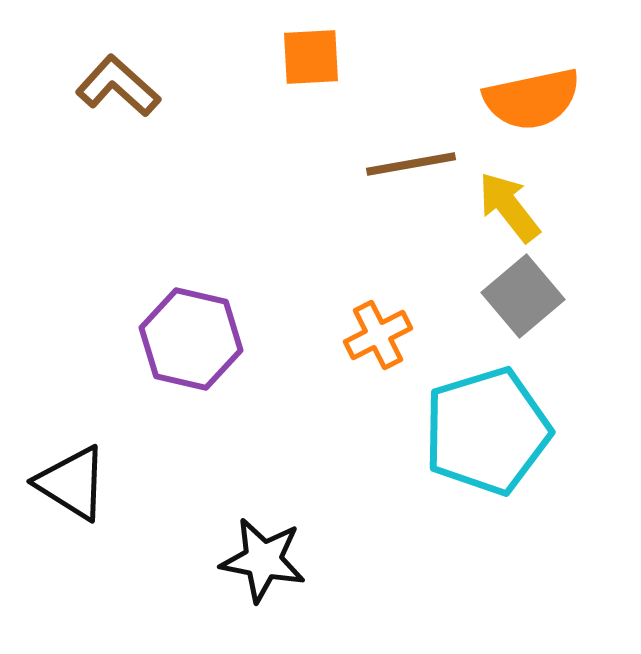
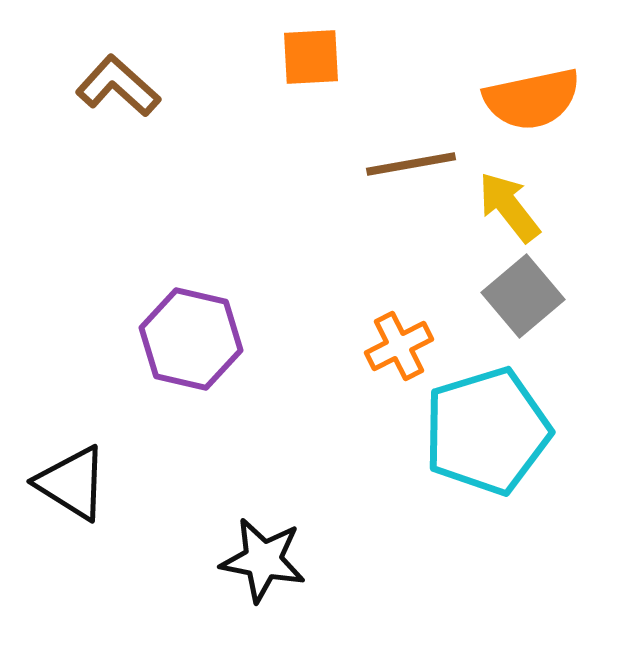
orange cross: moved 21 px right, 11 px down
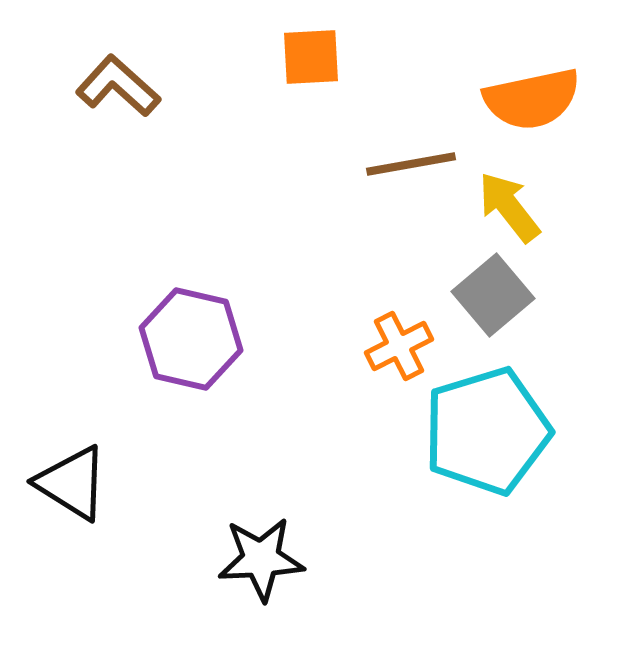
gray square: moved 30 px left, 1 px up
black star: moved 2 px left, 1 px up; rotated 14 degrees counterclockwise
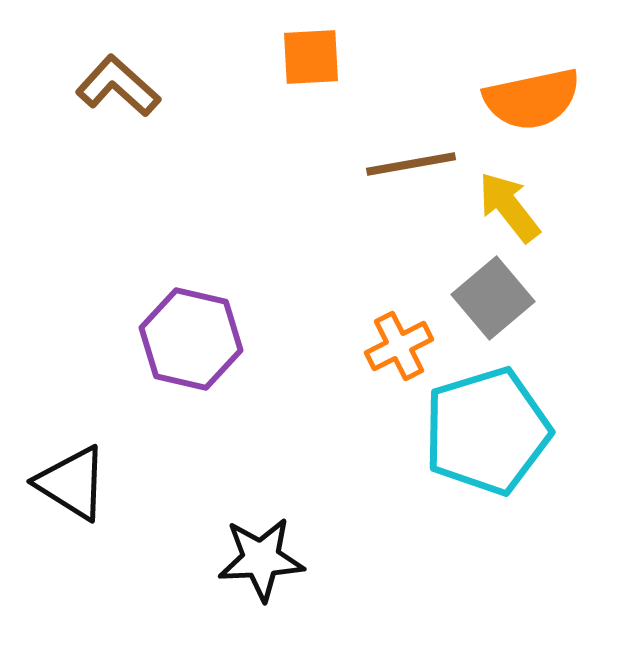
gray square: moved 3 px down
